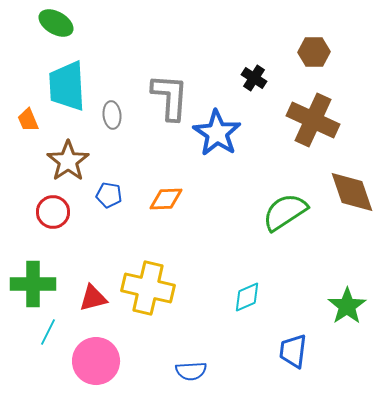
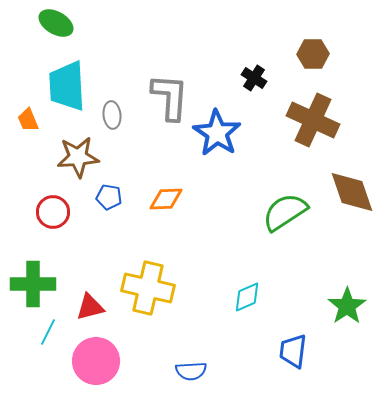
brown hexagon: moved 1 px left, 2 px down
brown star: moved 10 px right, 4 px up; rotated 30 degrees clockwise
blue pentagon: moved 2 px down
red triangle: moved 3 px left, 9 px down
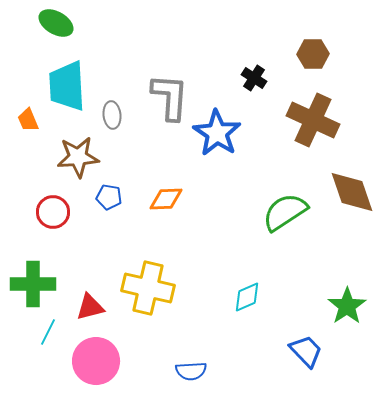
blue trapezoid: moved 13 px right; rotated 129 degrees clockwise
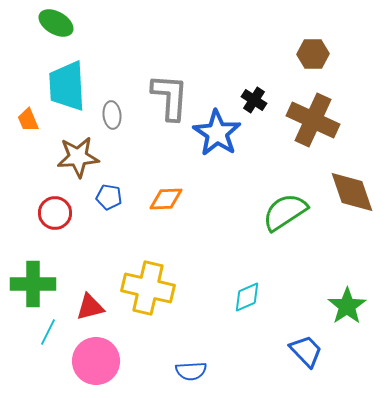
black cross: moved 22 px down
red circle: moved 2 px right, 1 px down
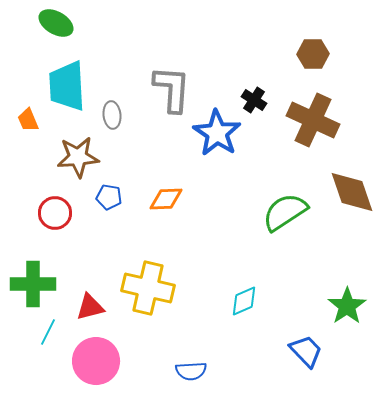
gray L-shape: moved 2 px right, 8 px up
cyan diamond: moved 3 px left, 4 px down
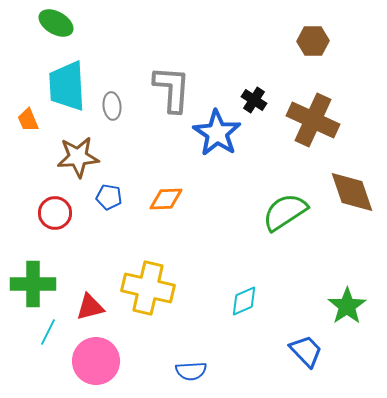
brown hexagon: moved 13 px up
gray ellipse: moved 9 px up
